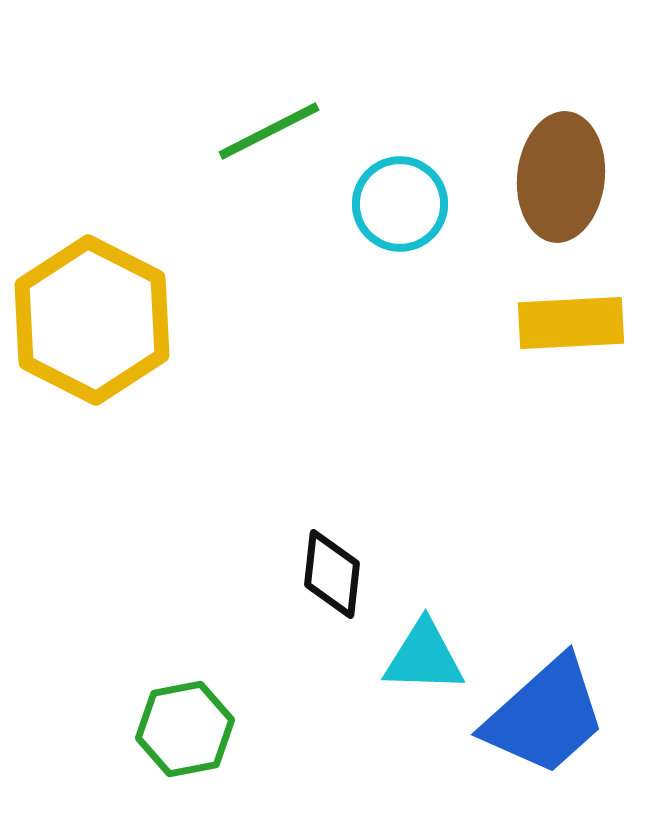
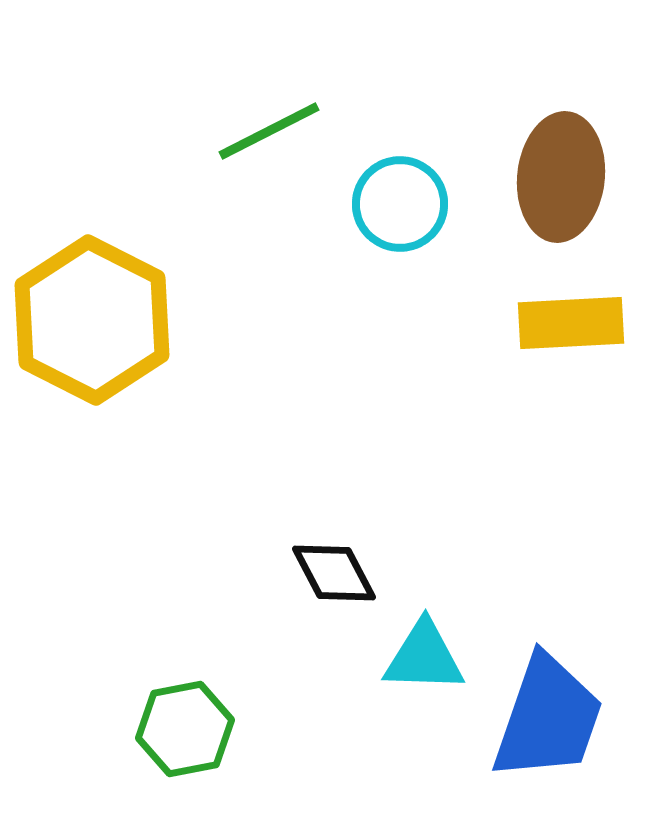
black diamond: moved 2 px right, 1 px up; rotated 34 degrees counterclockwise
blue trapezoid: moved 3 px right, 2 px down; rotated 29 degrees counterclockwise
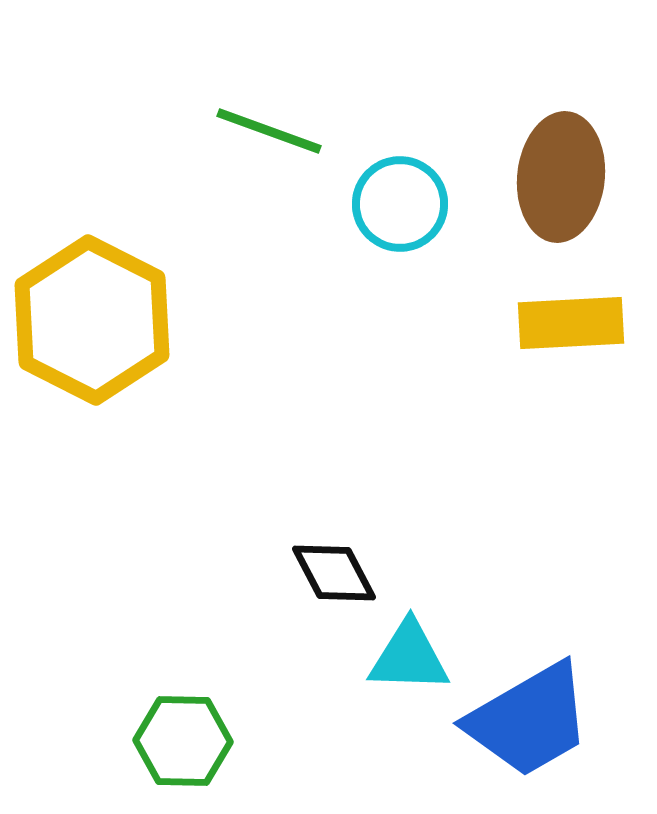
green line: rotated 47 degrees clockwise
cyan triangle: moved 15 px left
blue trapezoid: moved 19 px left, 2 px down; rotated 41 degrees clockwise
green hexagon: moved 2 px left, 12 px down; rotated 12 degrees clockwise
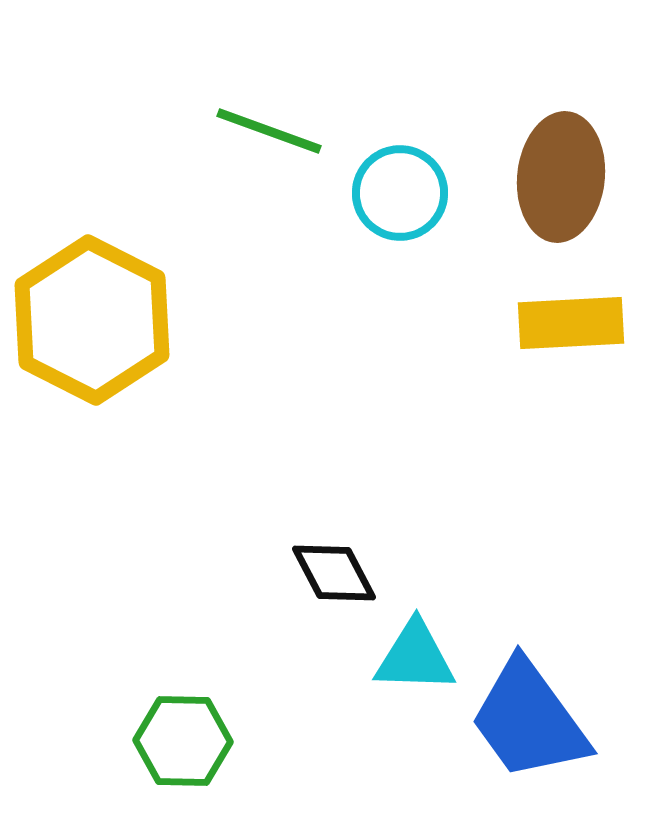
cyan circle: moved 11 px up
cyan triangle: moved 6 px right
blue trapezoid: rotated 84 degrees clockwise
